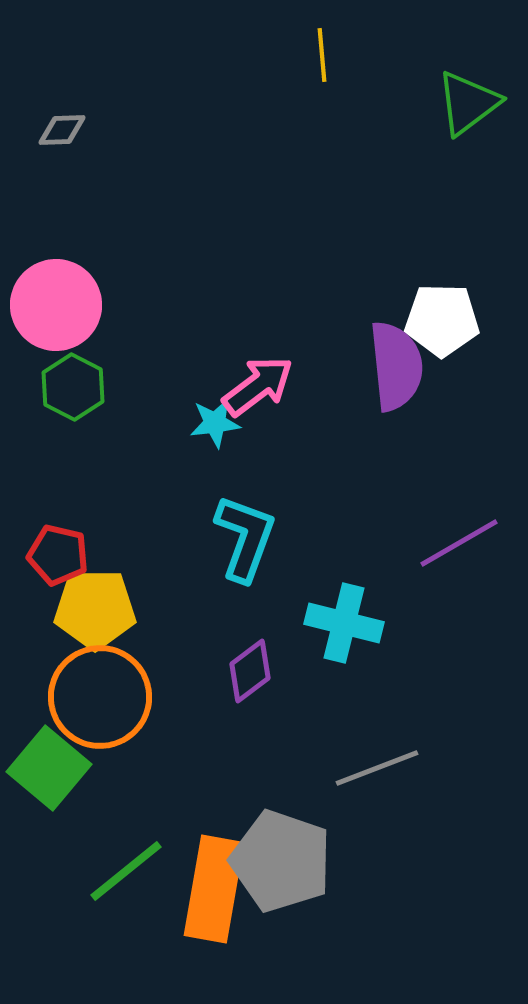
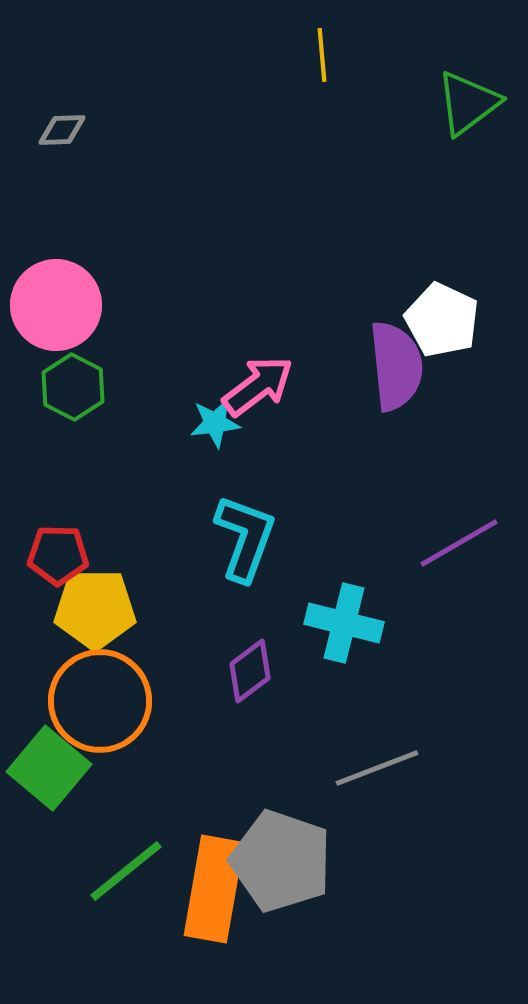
white pentagon: rotated 24 degrees clockwise
red pentagon: rotated 12 degrees counterclockwise
orange circle: moved 4 px down
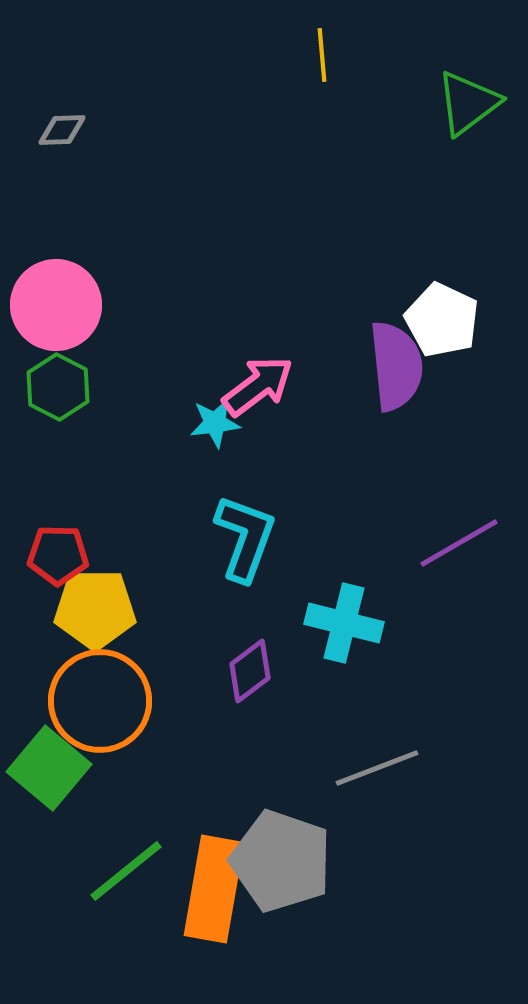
green hexagon: moved 15 px left
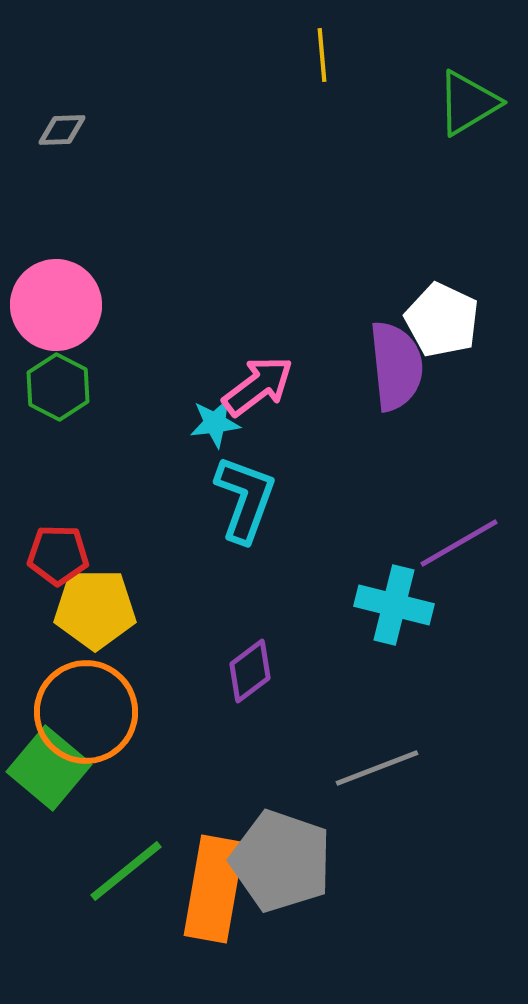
green triangle: rotated 6 degrees clockwise
cyan L-shape: moved 39 px up
cyan cross: moved 50 px right, 18 px up
orange circle: moved 14 px left, 11 px down
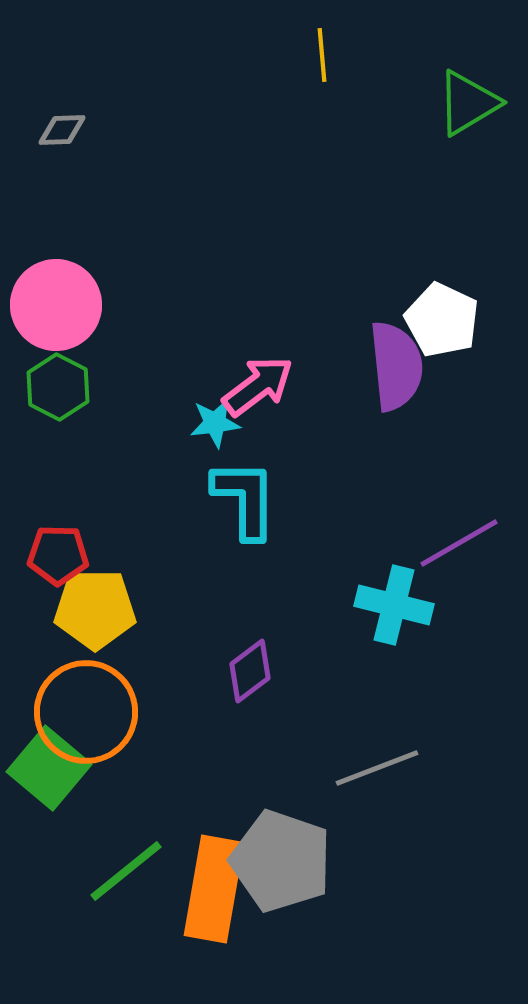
cyan L-shape: rotated 20 degrees counterclockwise
